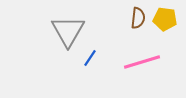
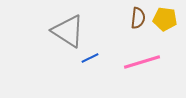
gray triangle: rotated 27 degrees counterclockwise
blue line: rotated 30 degrees clockwise
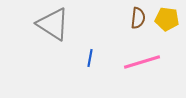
yellow pentagon: moved 2 px right
gray triangle: moved 15 px left, 7 px up
blue line: rotated 54 degrees counterclockwise
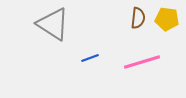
blue line: rotated 60 degrees clockwise
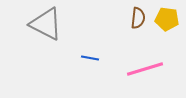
gray triangle: moved 7 px left; rotated 6 degrees counterclockwise
blue line: rotated 30 degrees clockwise
pink line: moved 3 px right, 7 px down
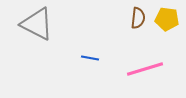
gray triangle: moved 9 px left
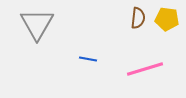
gray triangle: rotated 33 degrees clockwise
blue line: moved 2 px left, 1 px down
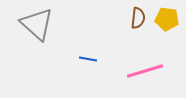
gray triangle: rotated 18 degrees counterclockwise
pink line: moved 2 px down
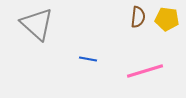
brown semicircle: moved 1 px up
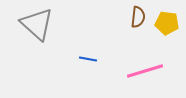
yellow pentagon: moved 4 px down
